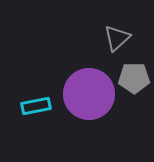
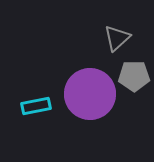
gray pentagon: moved 2 px up
purple circle: moved 1 px right
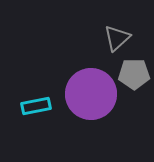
gray pentagon: moved 2 px up
purple circle: moved 1 px right
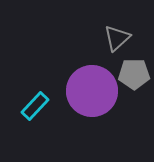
purple circle: moved 1 px right, 3 px up
cyan rectangle: moved 1 px left; rotated 36 degrees counterclockwise
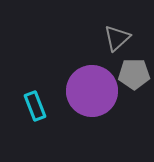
cyan rectangle: rotated 64 degrees counterclockwise
